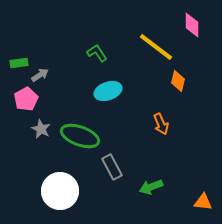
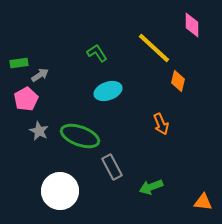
yellow line: moved 2 px left, 1 px down; rotated 6 degrees clockwise
gray star: moved 2 px left, 2 px down
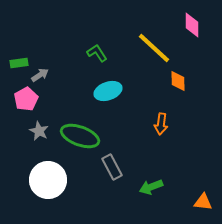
orange diamond: rotated 15 degrees counterclockwise
orange arrow: rotated 30 degrees clockwise
white circle: moved 12 px left, 11 px up
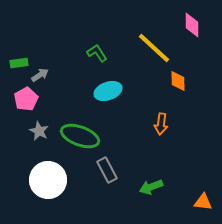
gray rectangle: moved 5 px left, 3 px down
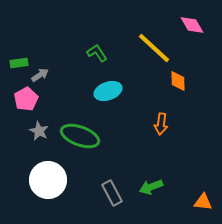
pink diamond: rotated 30 degrees counterclockwise
gray rectangle: moved 5 px right, 23 px down
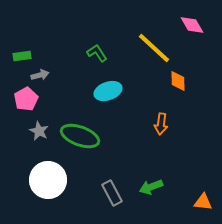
green rectangle: moved 3 px right, 7 px up
gray arrow: rotated 18 degrees clockwise
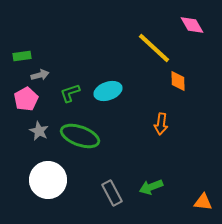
green L-shape: moved 27 px left, 40 px down; rotated 75 degrees counterclockwise
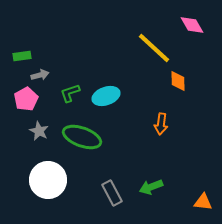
cyan ellipse: moved 2 px left, 5 px down
green ellipse: moved 2 px right, 1 px down
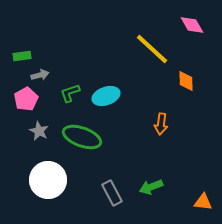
yellow line: moved 2 px left, 1 px down
orange diamond: moved 8 px right
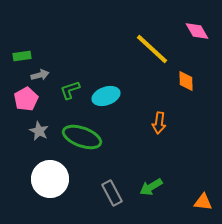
pink diamond: moved 5 px right, 6 px down
green L-shape: moved 3 px up
orange arrow: moved 2 px left, 1 px up
white circle: moved 2 px right, 1 px up
green arrow: rotated 10 degrees counterclockwise
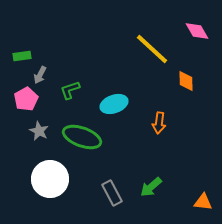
gray arrow: rotated 132 degrees clockwise
cyan ellipse: moved 8 px right, 8 px down
green arrow: rotated 10 degrees counterclockwise
